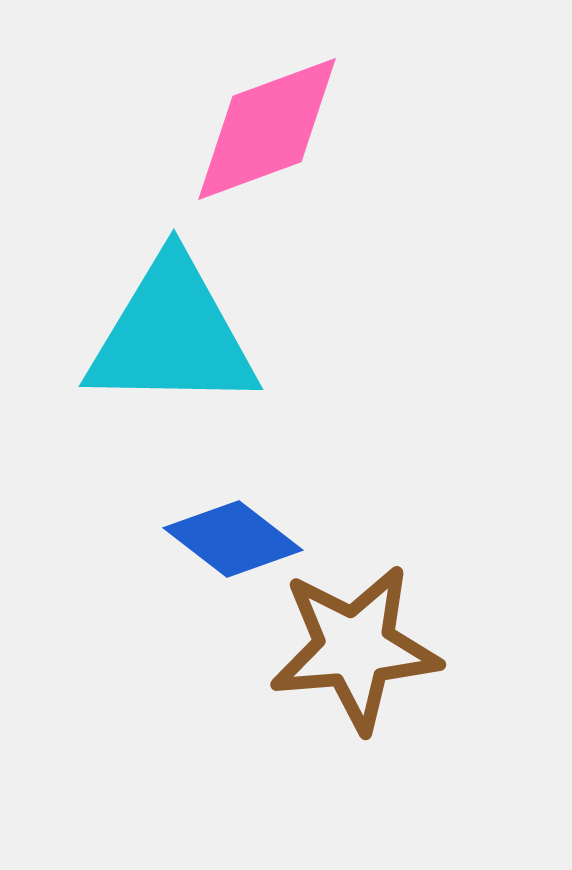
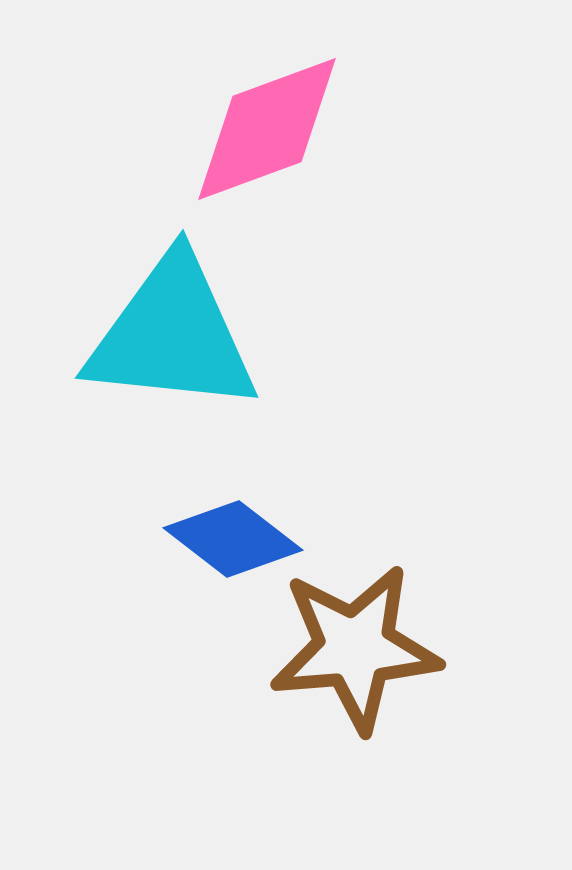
cyan triangle: rotated 5 degrees clockwise
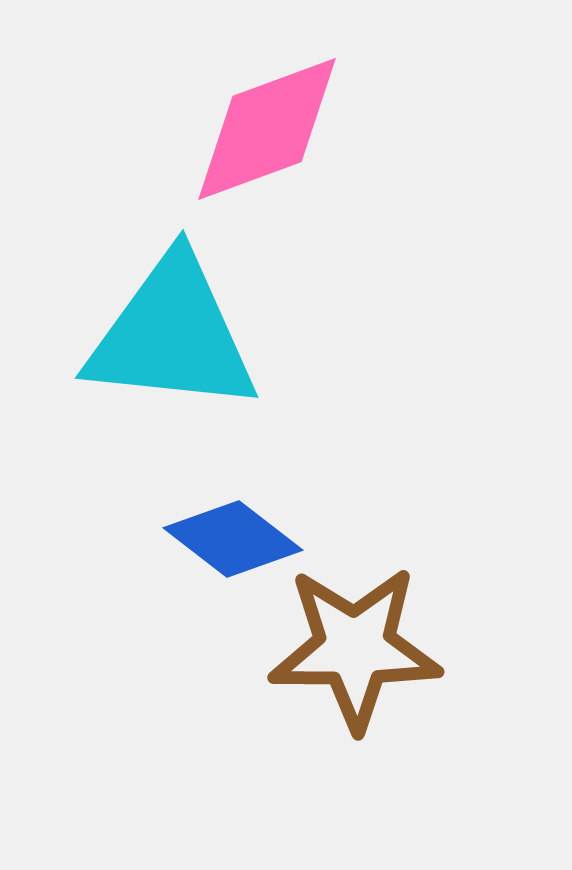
brown star: rotated 5 degrees clockwise
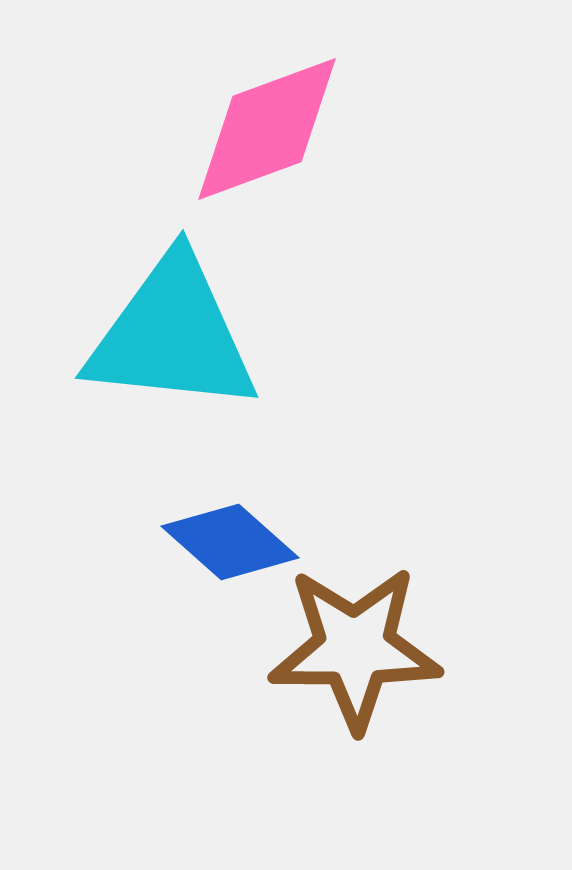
blue diamond: moved 3 px left, 3 px down; rotated 4 degrees clockwise
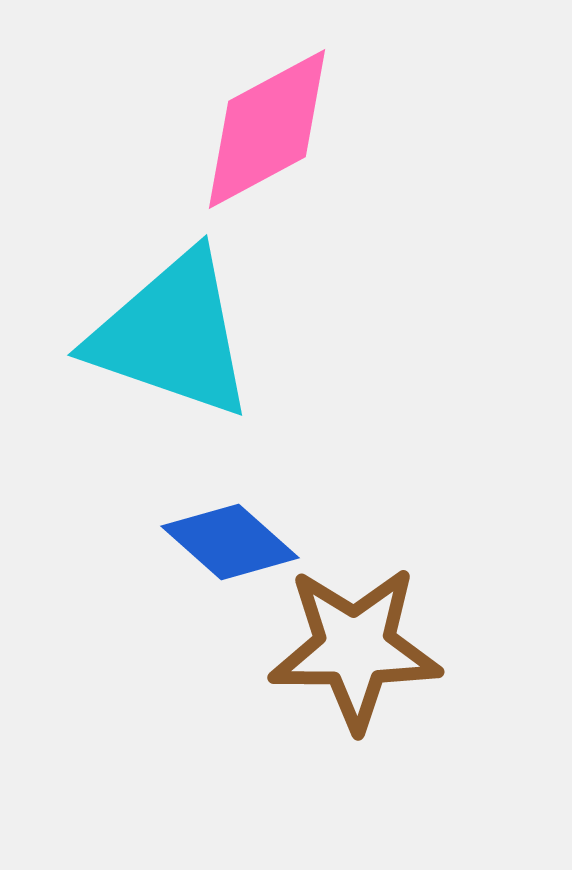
pink diamond: rotated 8 degrees counterclockwise
cyan triangle: rotated 13 degrees clockwise
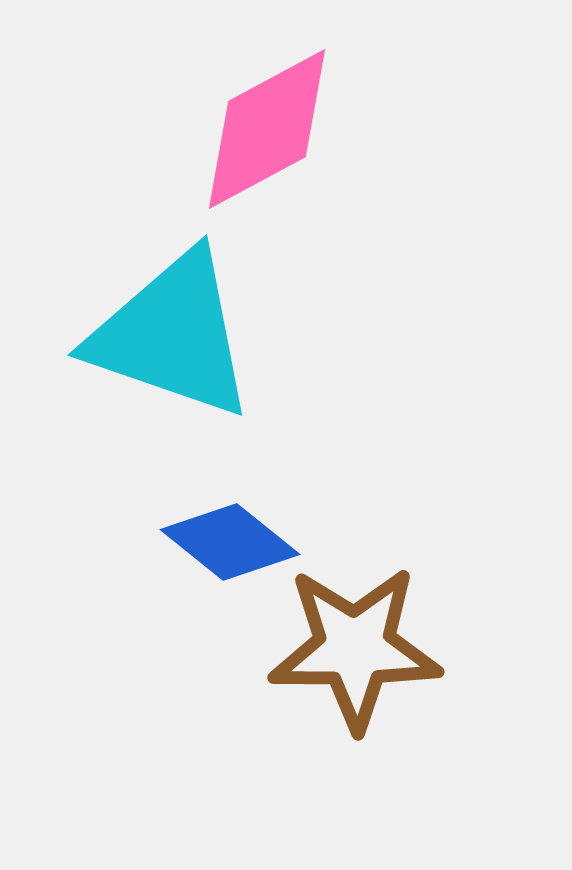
blue diamond: rotated 3 degrees counterclockwise
